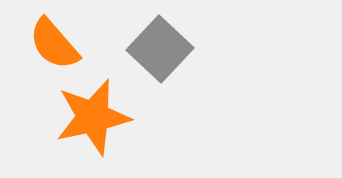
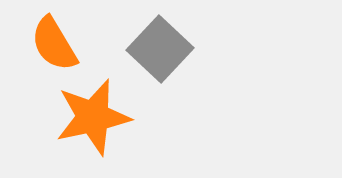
orange semicircle: rotated 10 degrees clockwise
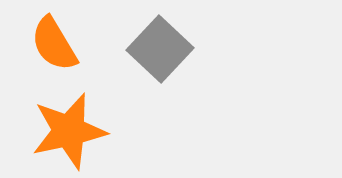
orange star: moved 24 px left, 14 px down
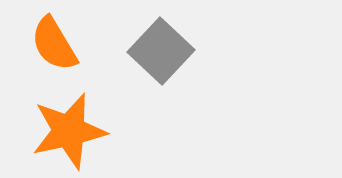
gray square: moved 1 px right, 2 px down
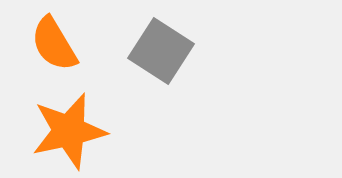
gray square: rotated 10 degrees counterclockwise
